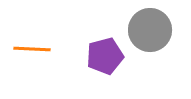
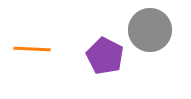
purple pentagon: rotated 30 degrees counterclockwise
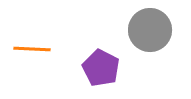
purple pentagon: moved 4 px left, 12 px down
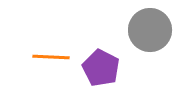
orange line: moved 19 px right, 8 px down
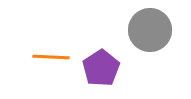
purple pentagon: rotated 12 degrees clockwise
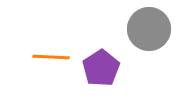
gray circle: moved 1 px left, 1 px up
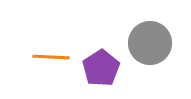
gray circle: moved 1 px right, 14 px down
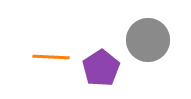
gray circle: moved 2 px left, 3 px up
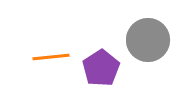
orange line: rotated 9 degrees counterclockwise
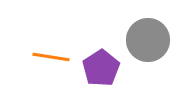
orange line: rotated 15 degrees clockwise
